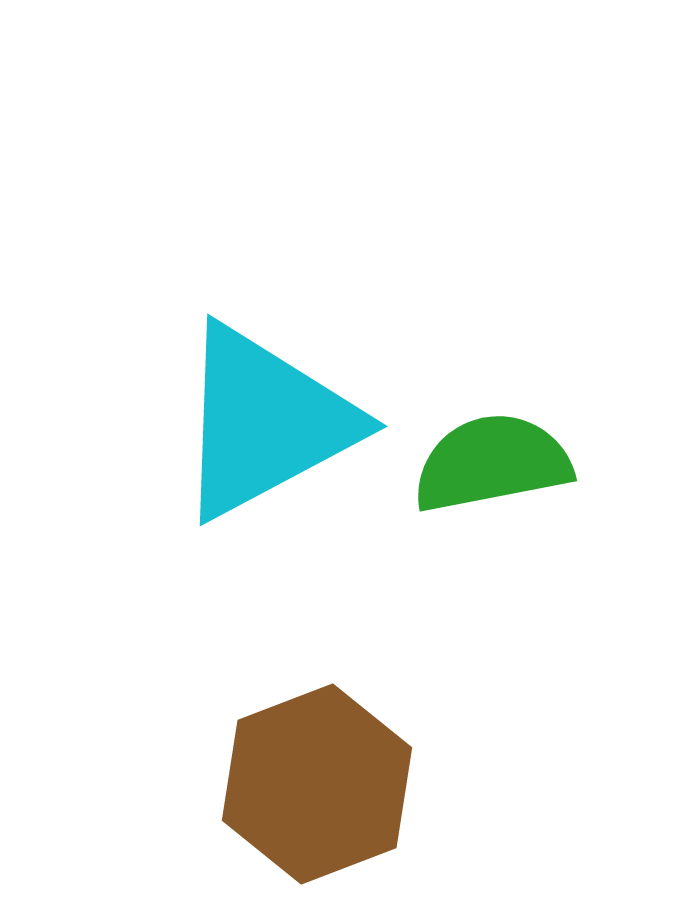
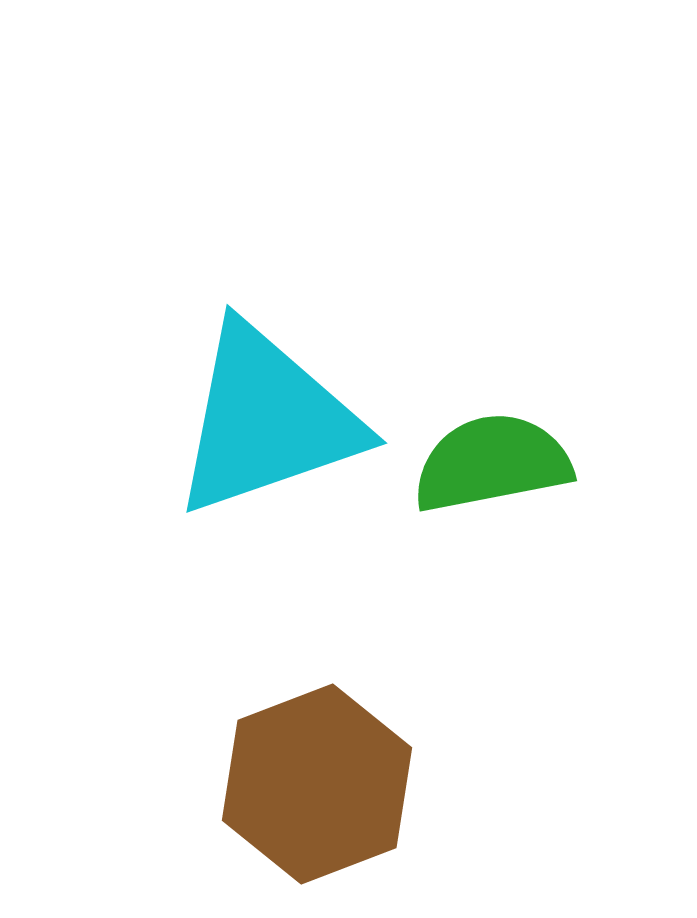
cyan triangle: moved 2 px right, 2 px up; rotated 9 degrees clockwise
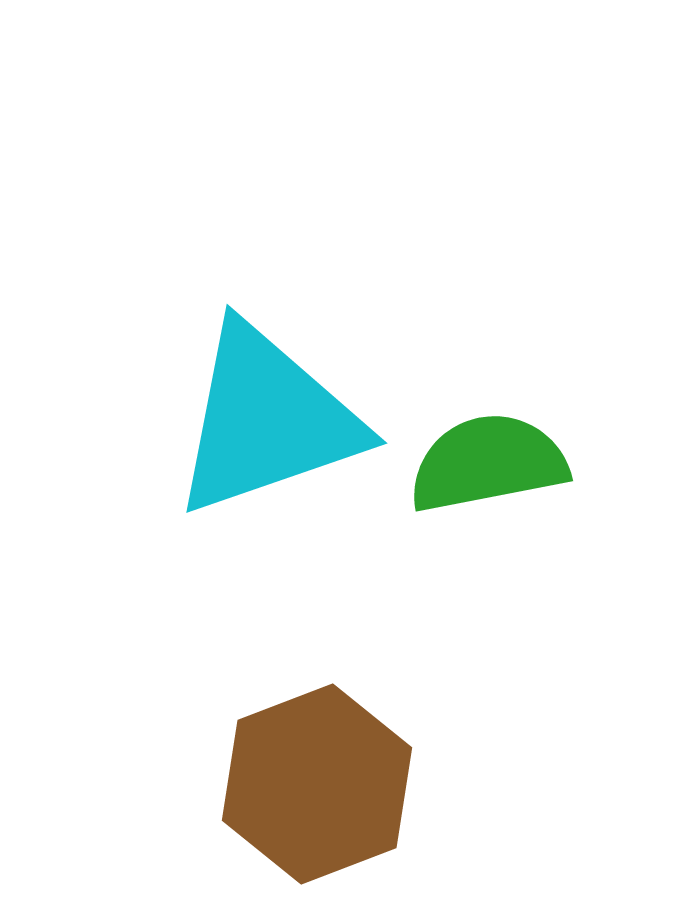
green semicircle: moved 4 px left
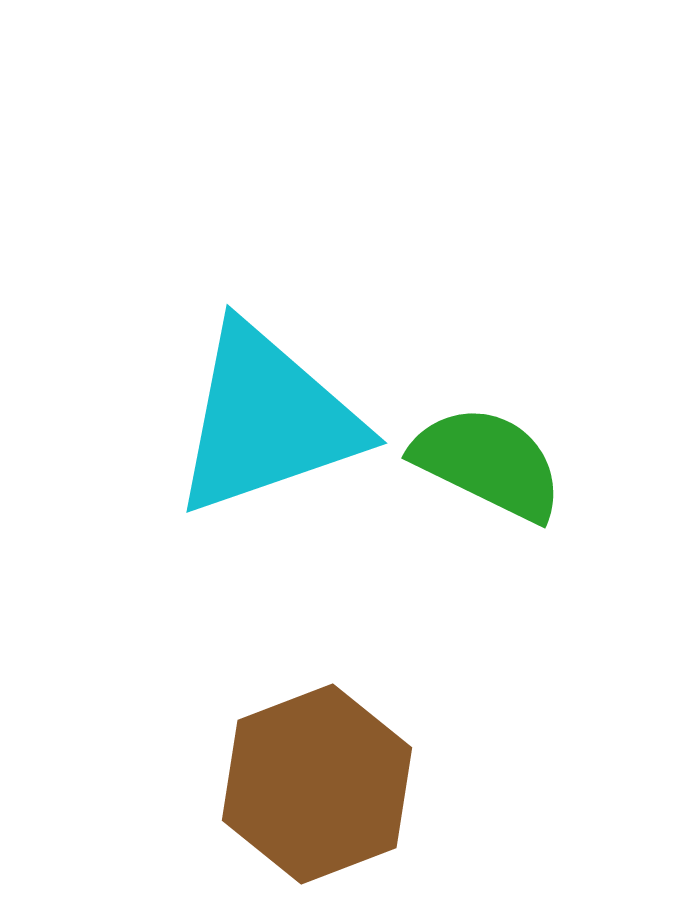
green semicircle: rotated 37 degrees clockwise
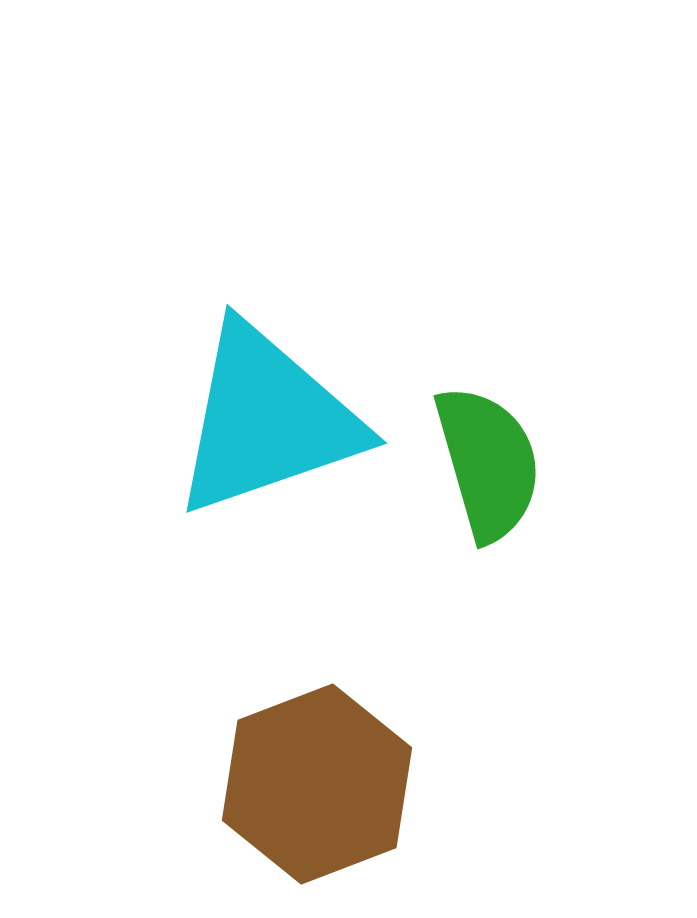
green semicircle: rotated 48 degrees clockwise
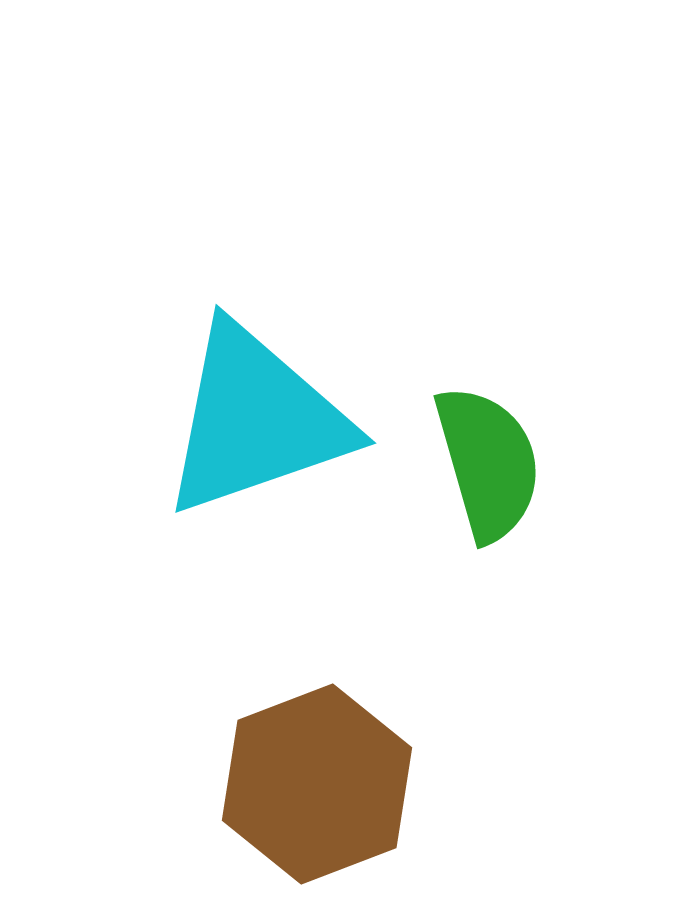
cyan triangle: moved 11 px left
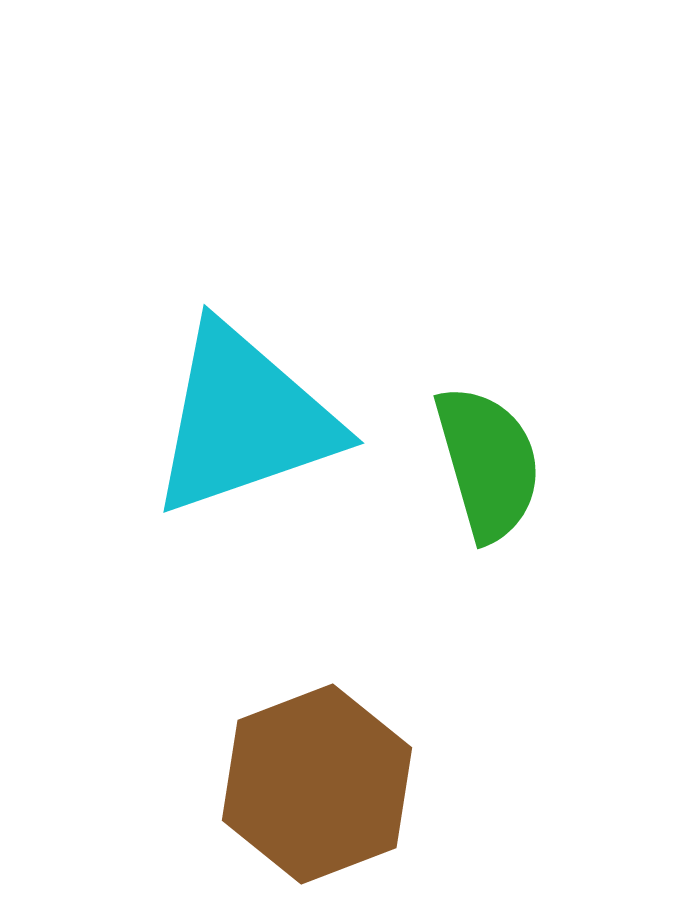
cyan triangle: moved 12 px left
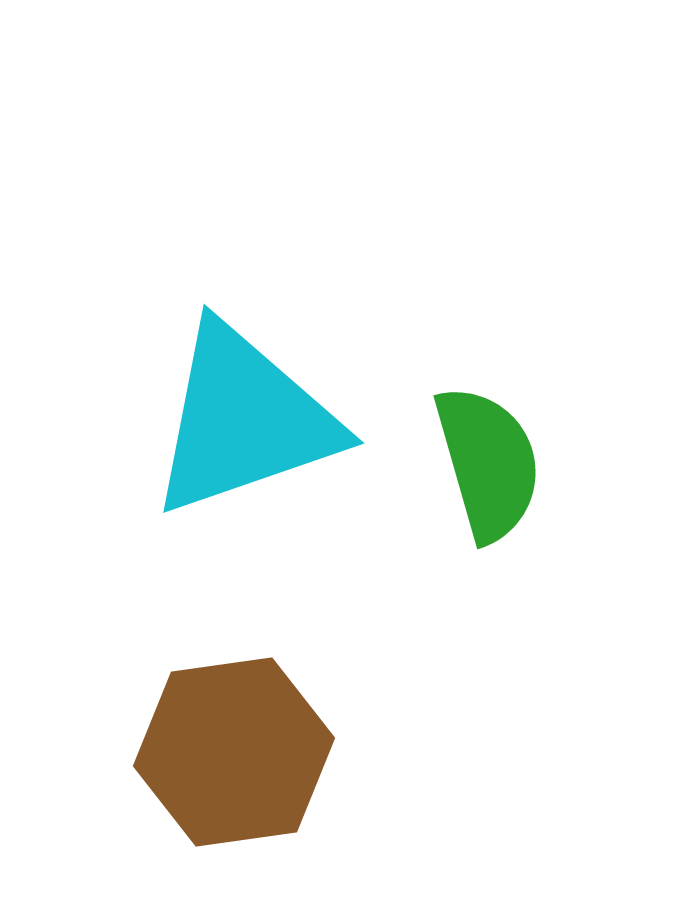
brown hexagon: moved 83 px left, 32 px up; rotated 13 degrees clockwise
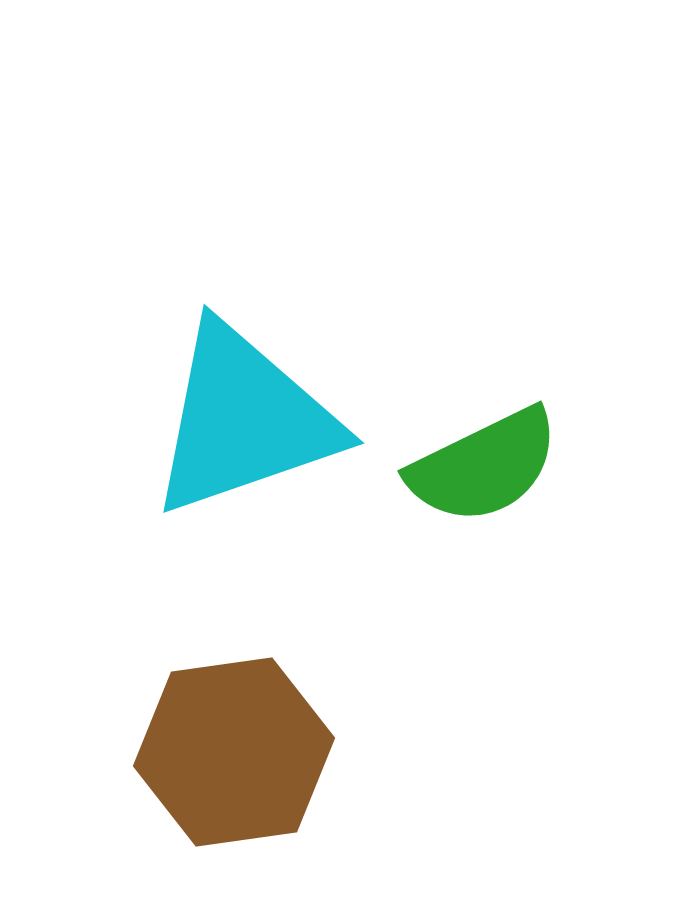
green semicircle: moved 4 px left, 3 px down; rotated 80 degrees clockwise
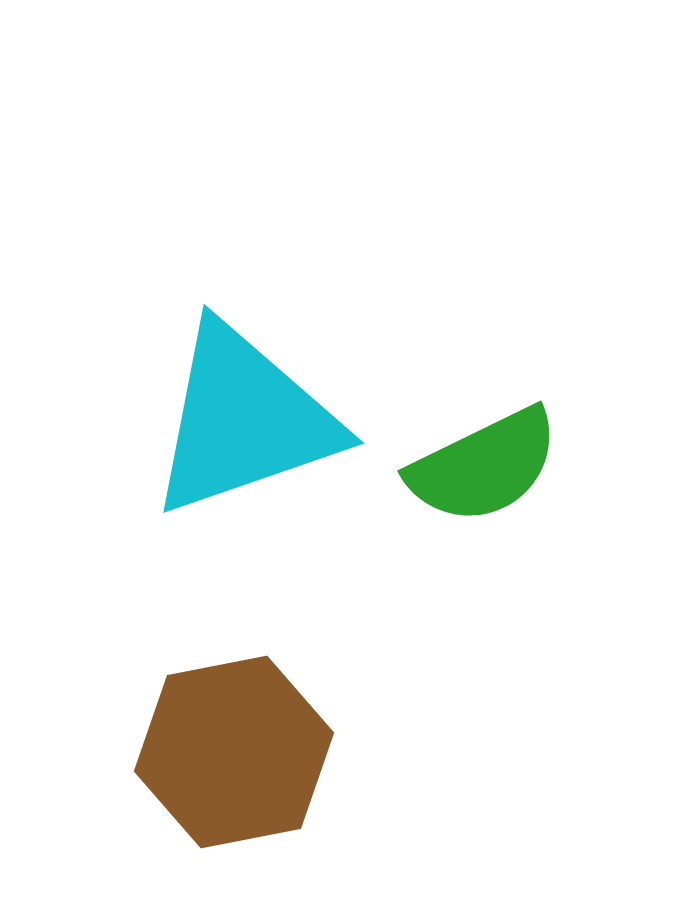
brown hexagon: rotated 3 degrees counterclockwise
